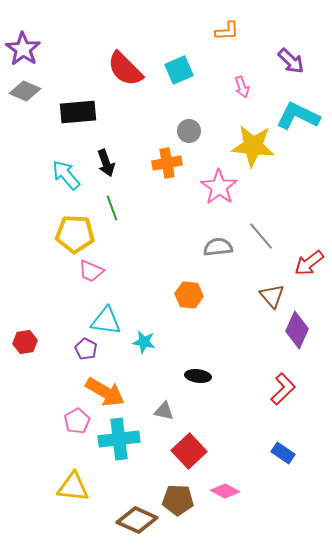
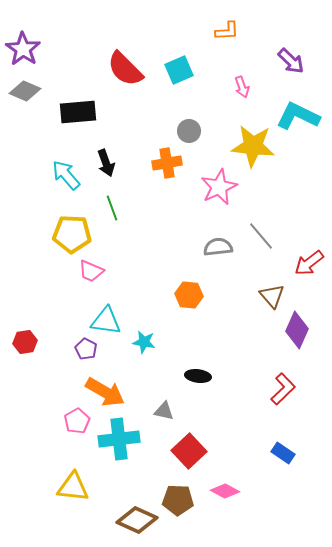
pink star: rotated 12 degrees clockwise
yellow pentagon: moved 3 px left
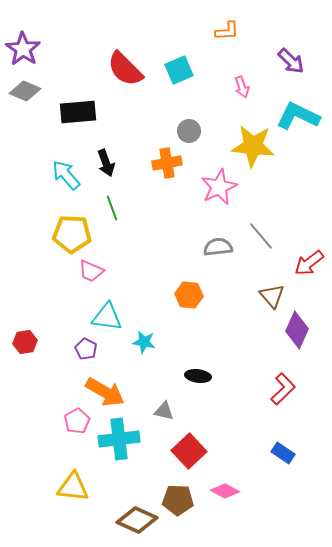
cyan triangle: moved 1 px right, 4 px up
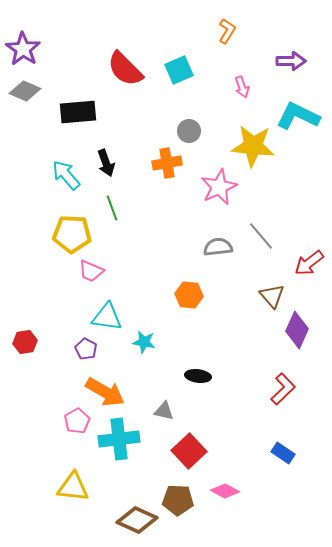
orange L-shape: rotated 55 degrees counterclockwise
purple arrow: rotated 44 degrees counterclockwise
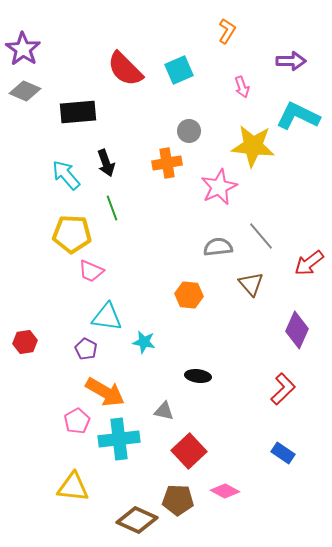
brown triangle: moved 21 px left, 12 px up
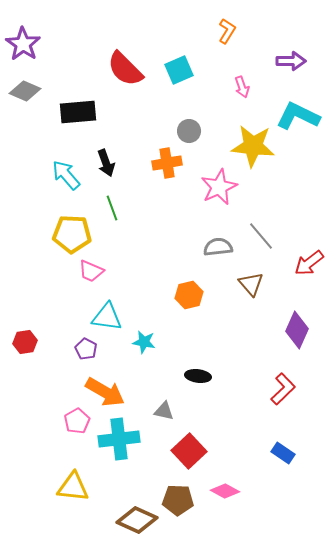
purple star: moved 5 px up
orange hexagon: rotated 20 degrees counterclockwise
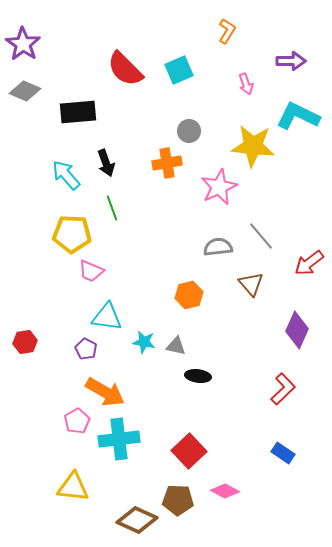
pink arrow: moved 4 px right, 3 px up
gray triangle: moved 12 px right, 65 px up
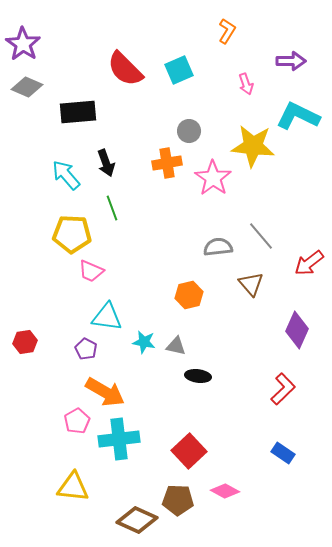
gray diamond: moved 2 px right, 4 px up
pink star: moved 6 px left, 9 px up; rotated 12 degrees counterclockwise
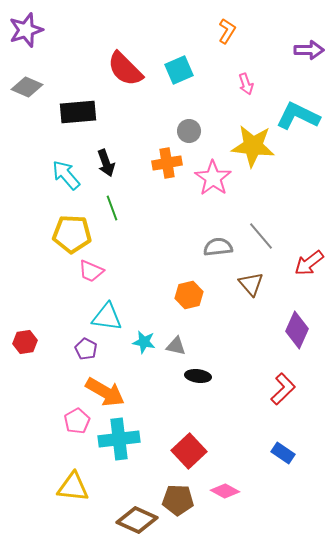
purple star: moved 3 px right, 14 px up; rotated 20 degrees clockwise
purple arrow: moved 18 px right, 11 px up
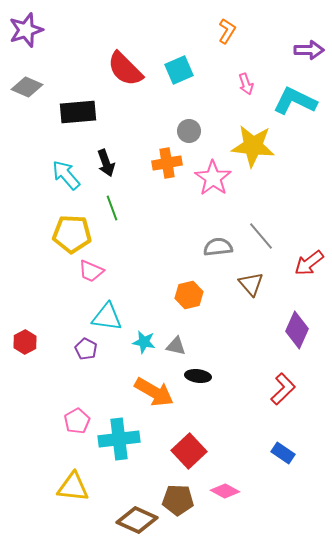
cyan L-shape: moved 3 px left, 15 px up
red hexagon: rotated 20 degrees counterclockwise
orange arrow: moved 49 px right
